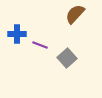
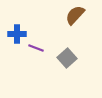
brown semicircle: moved 1 px down
purple line: moved 4 px left, 3 px down
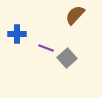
purple line: moved 10 px right
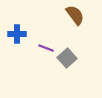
brown semicircle: rotated 100 degrees clockwise
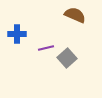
brown semicircle: rotated 30 degrees counterclockwise
purple line: rotated 35 degrees counterclockwise
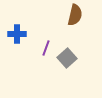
brown semicircle: rotated 80 degrees clockwise
purple line: rotated 56 degrees counterclockwise
